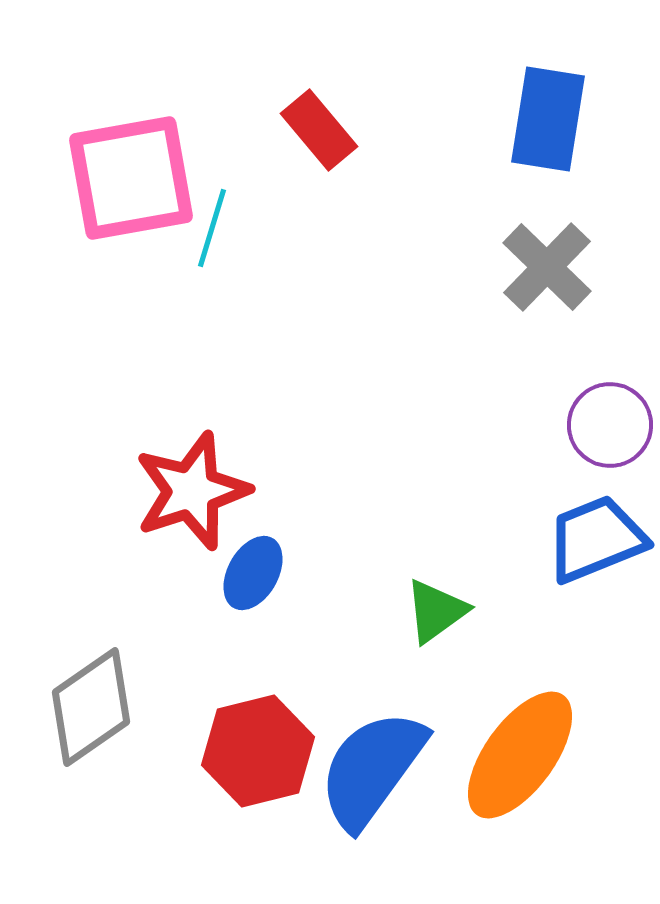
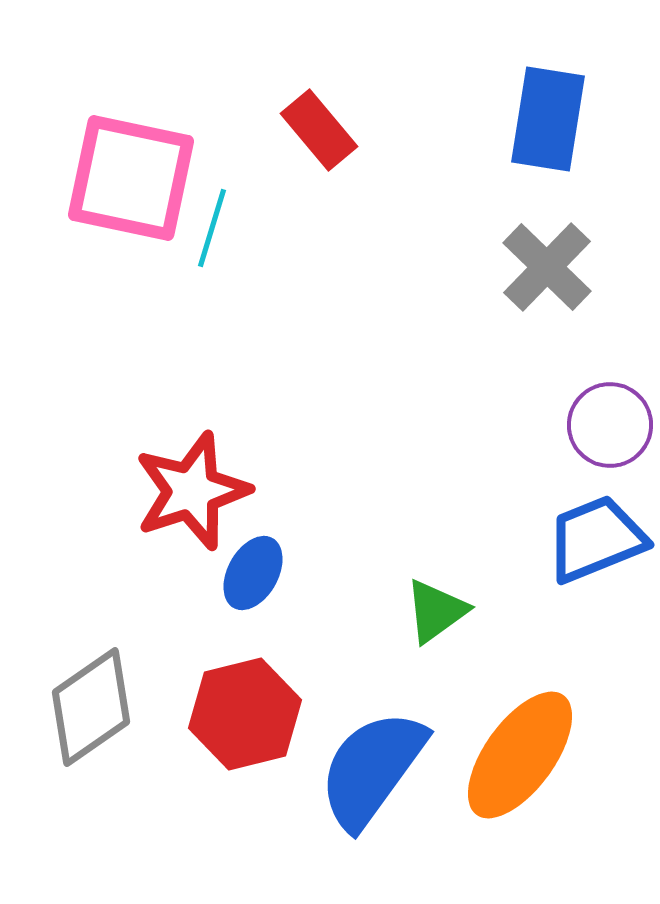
pink square: rotated 22 degrees clockwise
red hexagon: moved 13 px left, 37 px up
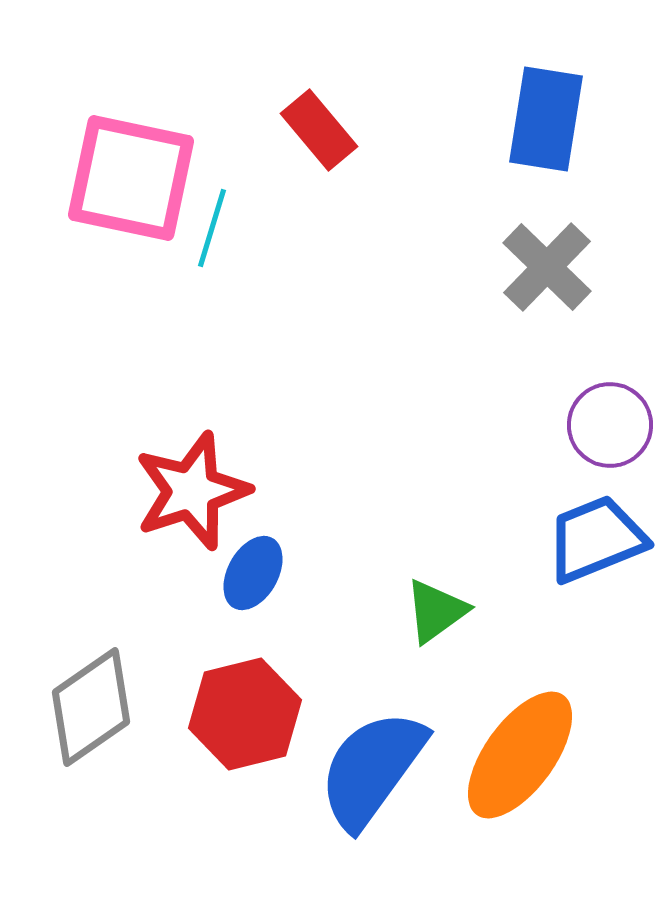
blue rectangle: moved 2 px left
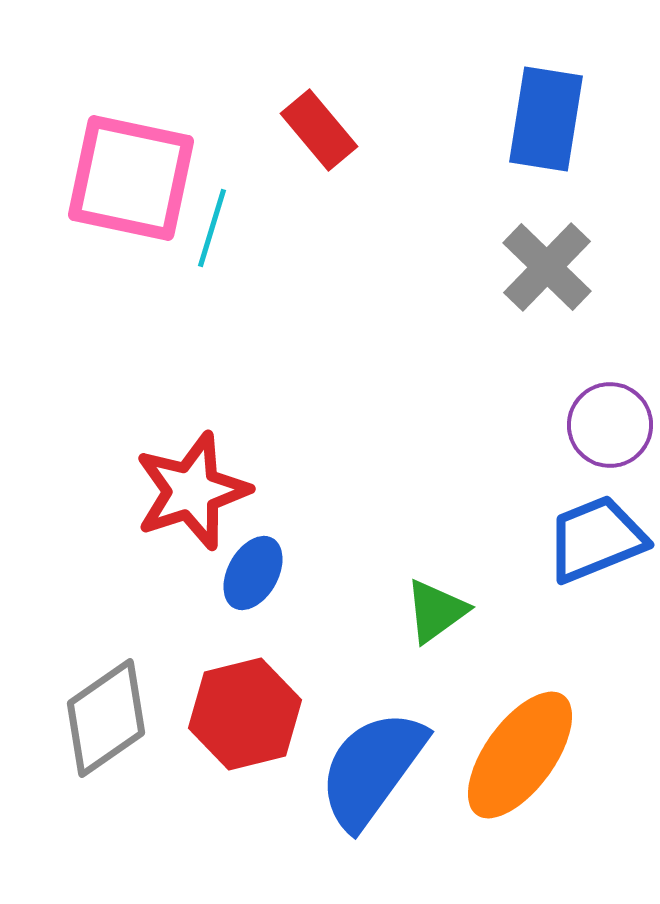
gray diamond: moved 15 px right, 11 px down
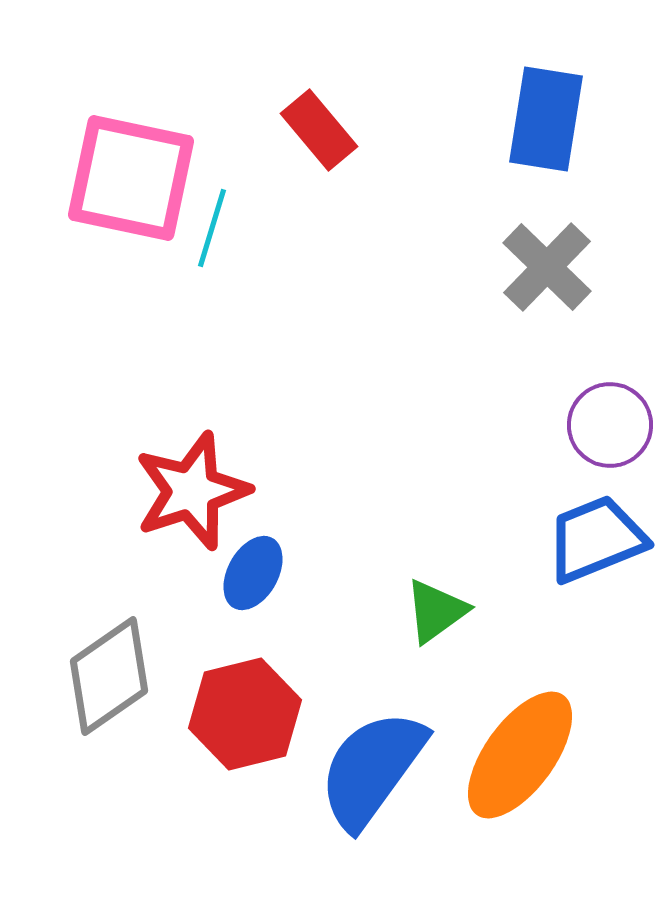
gray diamond: moved 3 px right, 42 px up
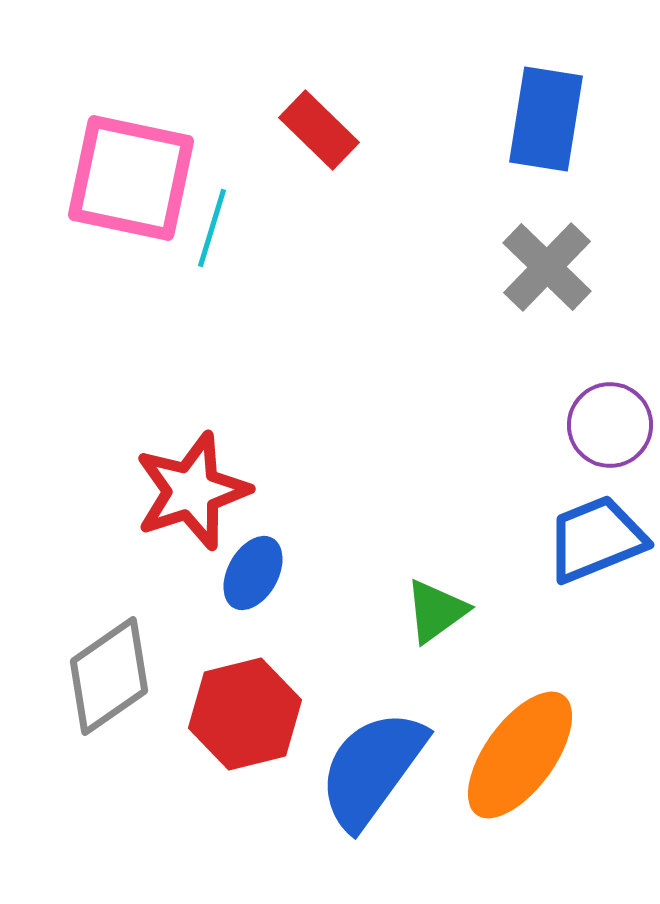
red rectangle: rotated 6 degrees counterclockwise
